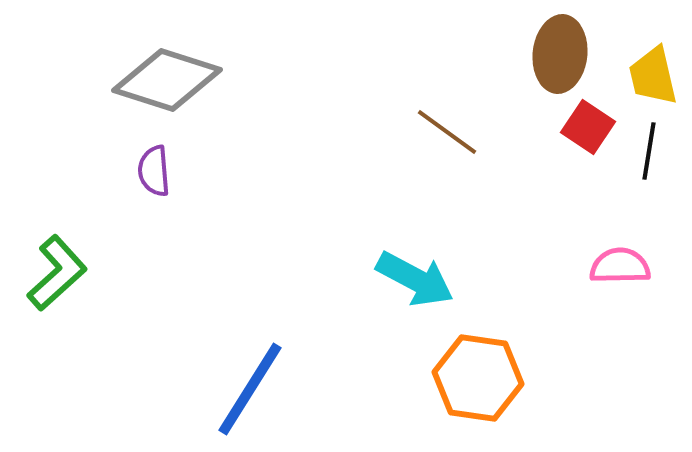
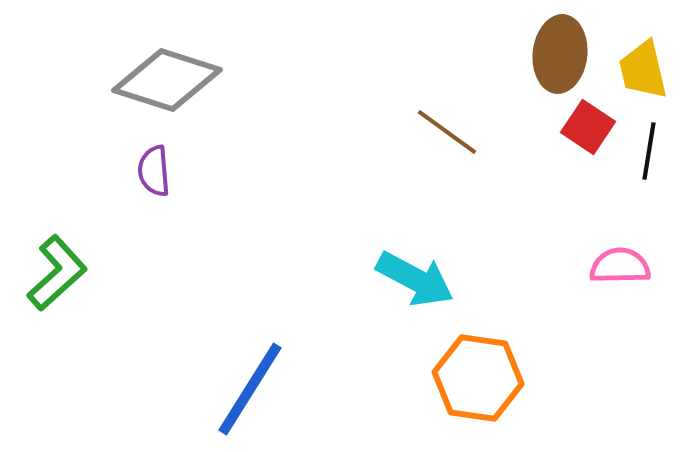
yellow trapezoid: moved 10 px left, 6 px up
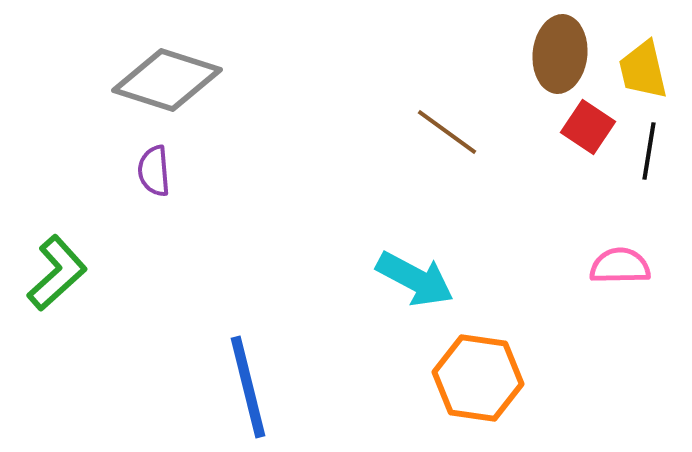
blue line: moved 2 px left, 2 px up; rotated 46 degrees counterclockwise
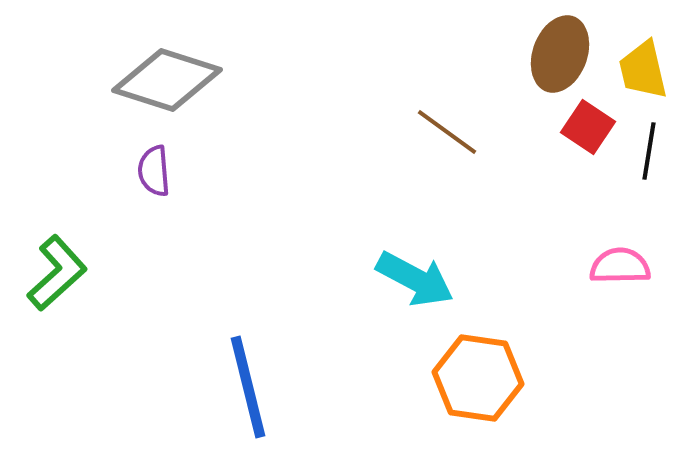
brown ellipse: rotated 14 degrees clockwise
